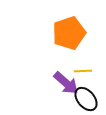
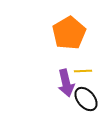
orange pentagon: rotated 12 degrees counterclockwise
purple arrow: rotated 36 degrees clockwise
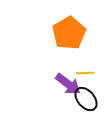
yellow line: moved 2 px right, 2 px down
purple arrow: moved 2 px right, 1 px down; rotated 40 degrees counterclockwise
